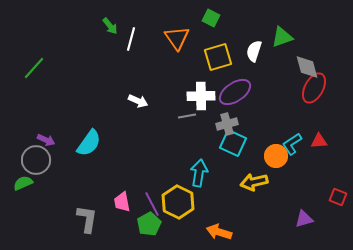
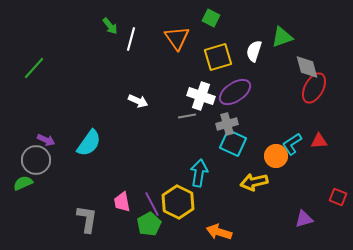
white cross: rotated 20 degrees clockwise
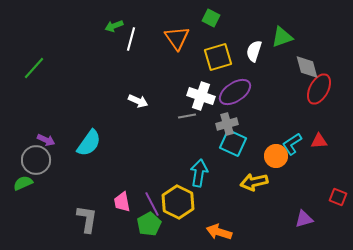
green arrow: moved 4 px right; rotated 108 degrees clockwise
red ellipse: moved 5 px right, 1 px down
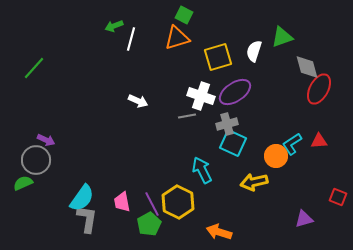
green square: moved 27 px left, 3 px up
orange triangle: rotated 48 degrees clockwise
cyan semicircle: moved 7 px left, 55 px down
cyan arrow: moved 3 px right, 3 px up; rotated 36 degrees counterclockwise
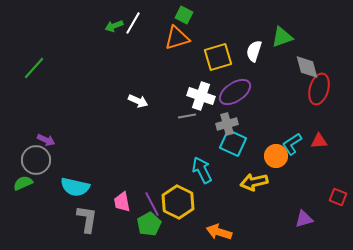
white line: moved 2 px right, 16 px up; rotated 15 degrees clockwise
red ellipse: rotated 12 degrees counterclockwise
cyan semicircle: moved 7 px left, 11 px up; rotated 68 degrees clockwise
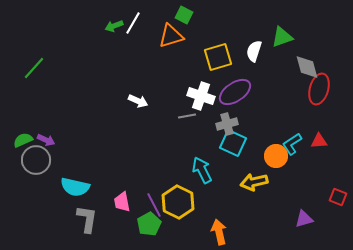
orange triangle: moved 6 px left, 2 px up
green semicircle: moved 43 px up
purple line: moved 2 px right, 1 px down
orange arrow: rotated 60 degrees clockwise
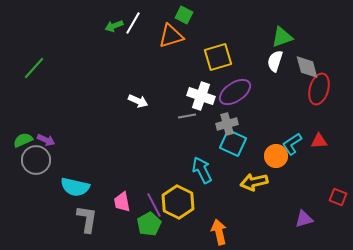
white semicircle: moved 21 px right, 10 px down
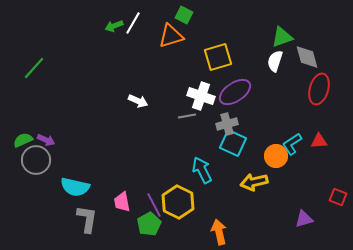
gray diamond: moved 10 px up
